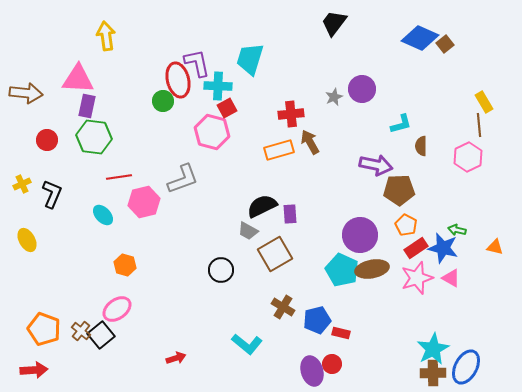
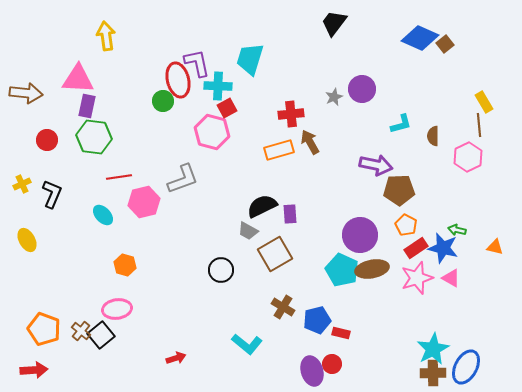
brown semicircle at (421, 146): moved 12 px right, 10 px up
pink ellipse at (117, 309): rotated 28 degrees clockwise
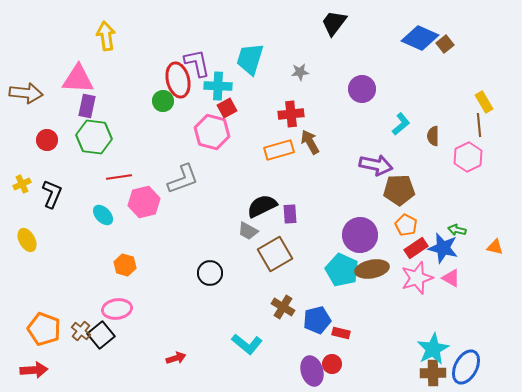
gray star at (334, 97): moved 34 px left, 25 px up; rotated 18 degrees clockwise
cyan L-shape at (401, 124): rotated 25 degrees counterclockwise
black circle at (221, 270): moved 11 px left, 3 px down
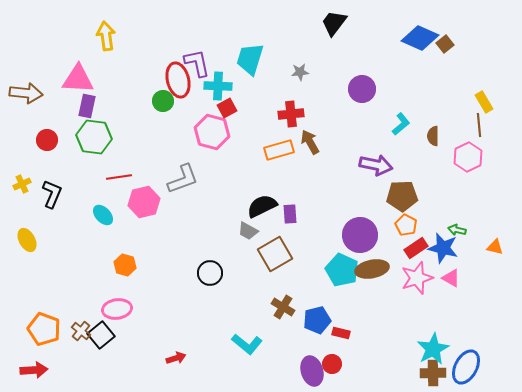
brown pentagon at (399, 190): moved 3 px right, 6 px down
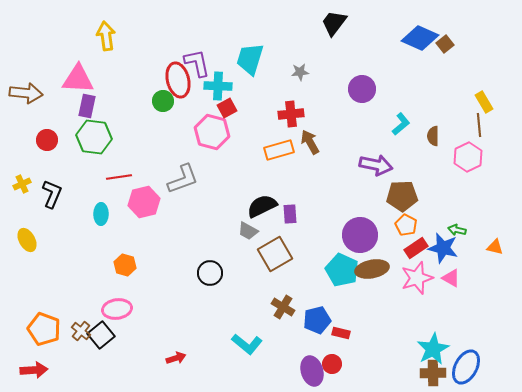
cyan ellipse at (103, 215): moved 2 px left, 1 px up; rotated 45 degrees clockwise
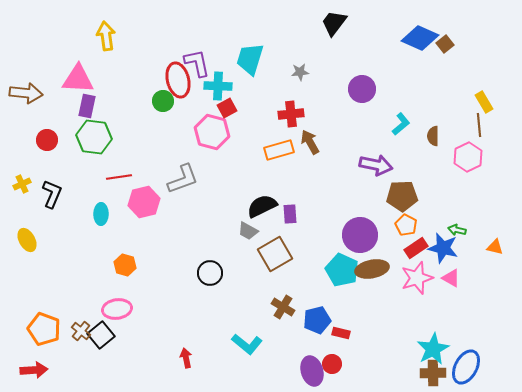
red arrow at (176, 358): moved 10 px right; rotated 84 degrees counterclockwise
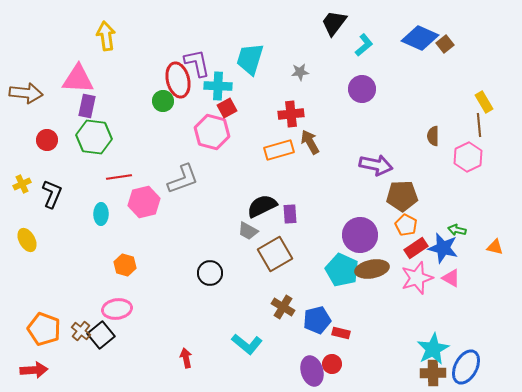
cyan L-shape at (401, 124): moved 37 px left, 79 px up
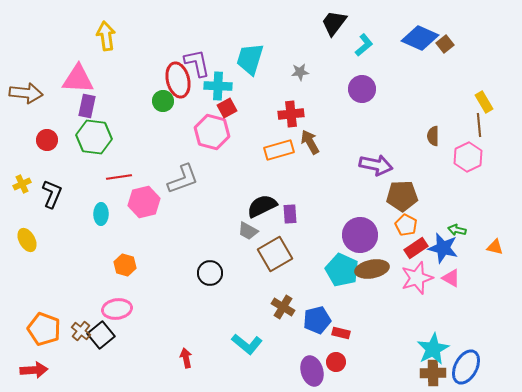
red circle at (332, 364): moved 4 px right, 2 px up
